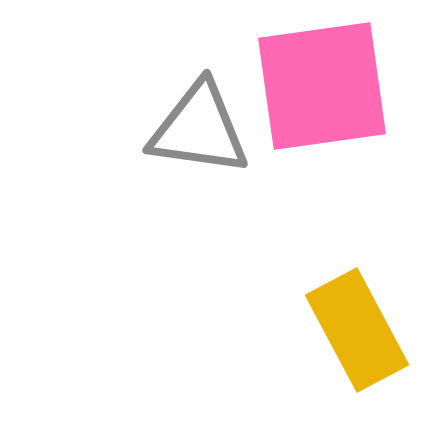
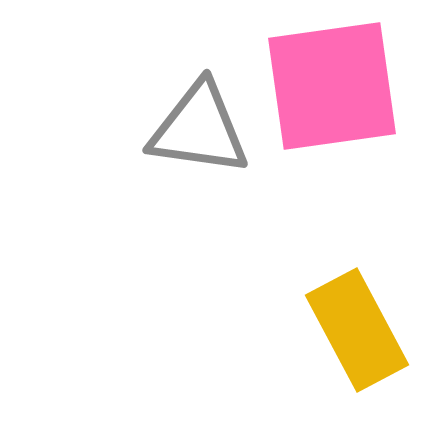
pink square: moved 10 px right
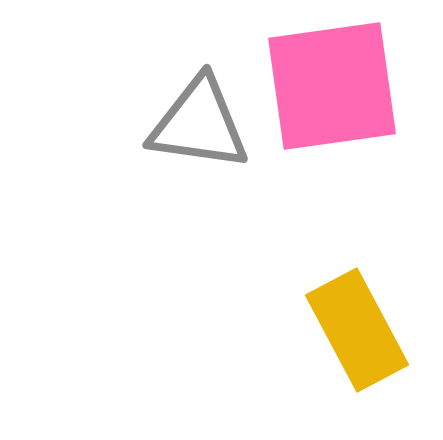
gray triangle: moved 5 px up
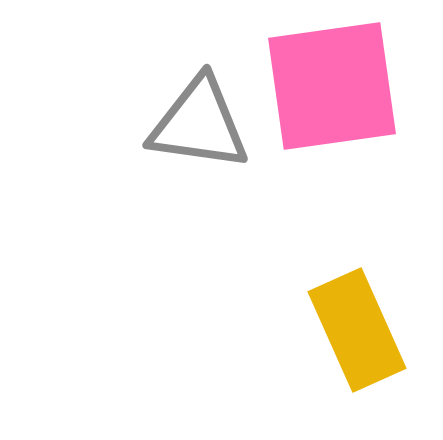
yellow rectangle: rotated 4 degrees clockwise
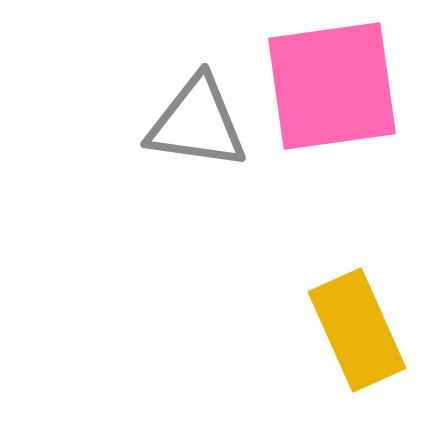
gray triangle: moved 2 px left, 1 px up
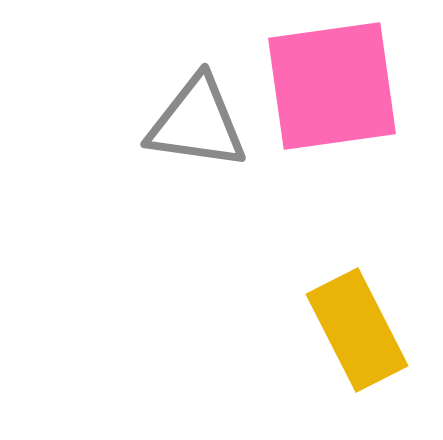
yellow rectangle: rotated 3 degrees counterclockwise
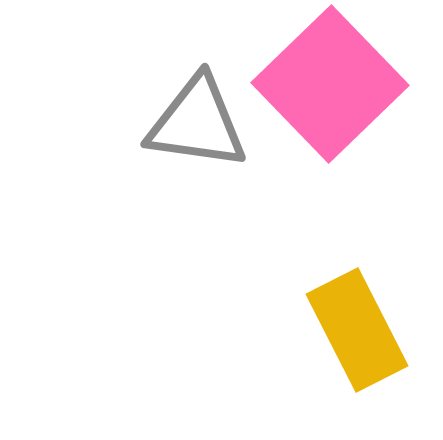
pink square: moved 2 px left, 2 px up; rotated 36 degrees counterclockwise
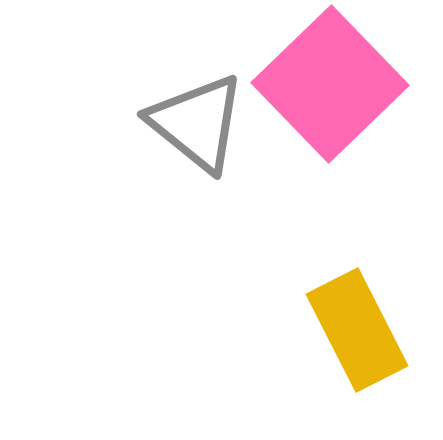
gray triangle: rotated 31 degrees clockwise
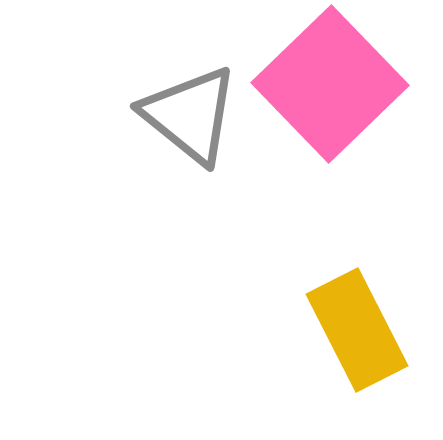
gray triangle: moved 7 px left, 8 px up
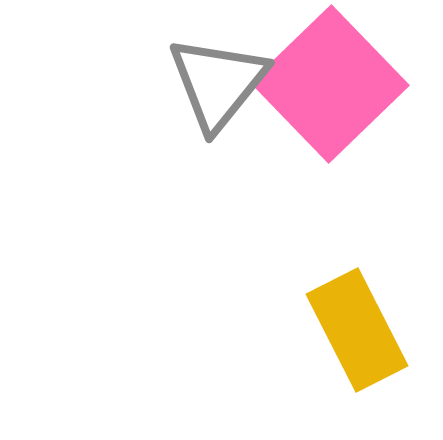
gray triangle: moved 28 px right, 32 px up; rotated 30 degrees clockwise
